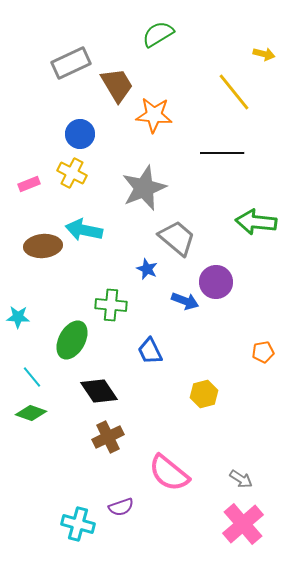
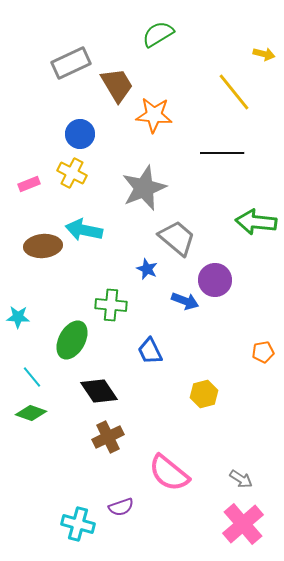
purple circle: moved 1 px left, 2 px up
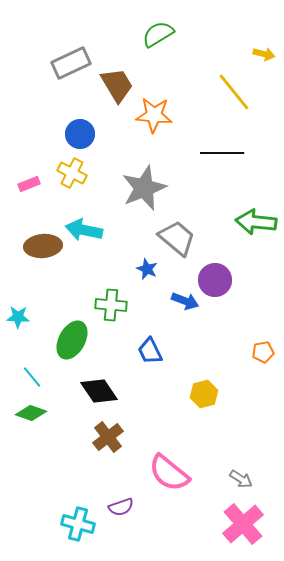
brown cross: rotated 12 degrees counterclockwise
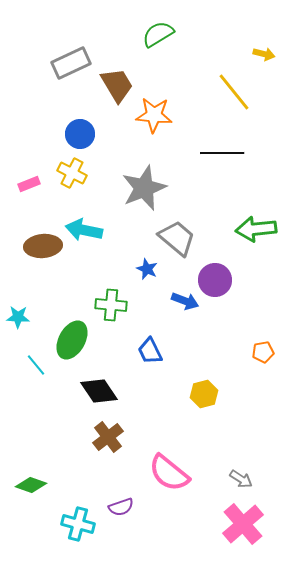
green arrow: moved 7 px down; rotated 12 degrees counterclockwise
cyan line: moved 4 px right, 12 px up
green diamond: moved 72 px down
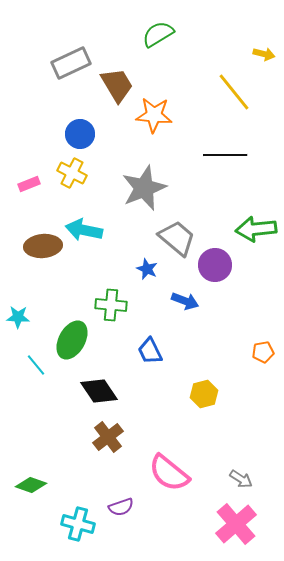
black line: moved 3 px right, 2 px down
purple circle: moved 15 px up
pink cross: moved 7 px left
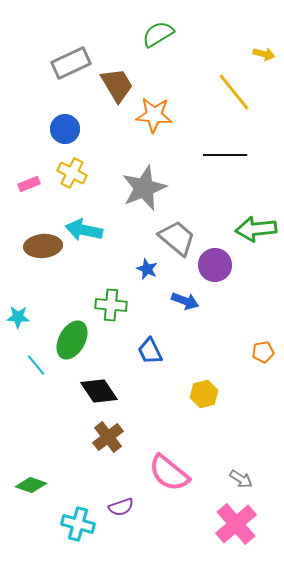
blue circle: moved 15 px left, 5 px up
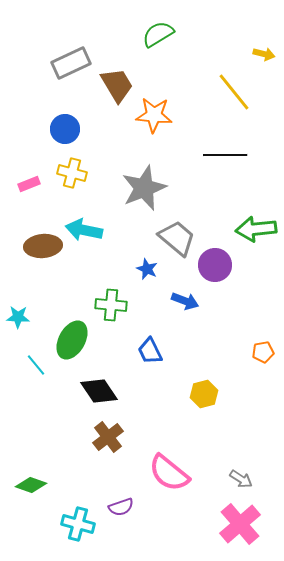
yellow cross: rotated 12 degrees counterclockwise
pink cross: moved 4 px right
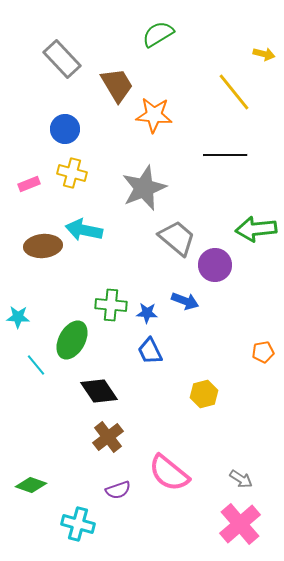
gray rectangle: moved 9 px left, 4 px up; rotated 72 degrees clockwise
blue star: moved 44 px down; rotated 20 degrees counterclockwise
purple semicircle: moved 3 px left, 17 px up
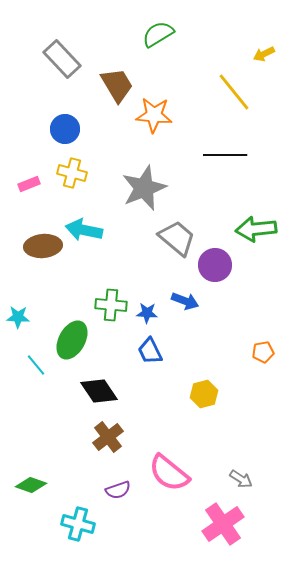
yellow arrow: rotated 140 degrees clockwise
pink cross: moved 17 px left; rotated 6 degrees clockwise
